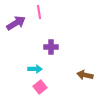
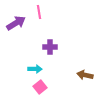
purple cross: moved 1 px left
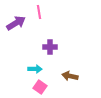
brown arrow: moved 15 px left, 1 px down
pink square: rotated 16 degrees counterclockwise
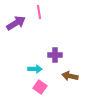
purple cross: moved 5 px right, 8 px down
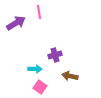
purple cross: rotated 16 degrees counterclockwise
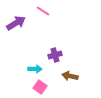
pink line: moved 4 px right, 1 px up; rotated 48 degrees counterclockwise
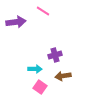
purple arrow: moved 1 px up; rotated 24 degrees clockwise
brown arrow: moved 7 px left; rotated 21 degrees counterclockwise
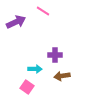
purple arrow: rotated 18 degrees counterclockwise
purple cross: rotated 16 degrees clockwise
brown arrow: moved 1 px left
pink square: moved 13 px left
